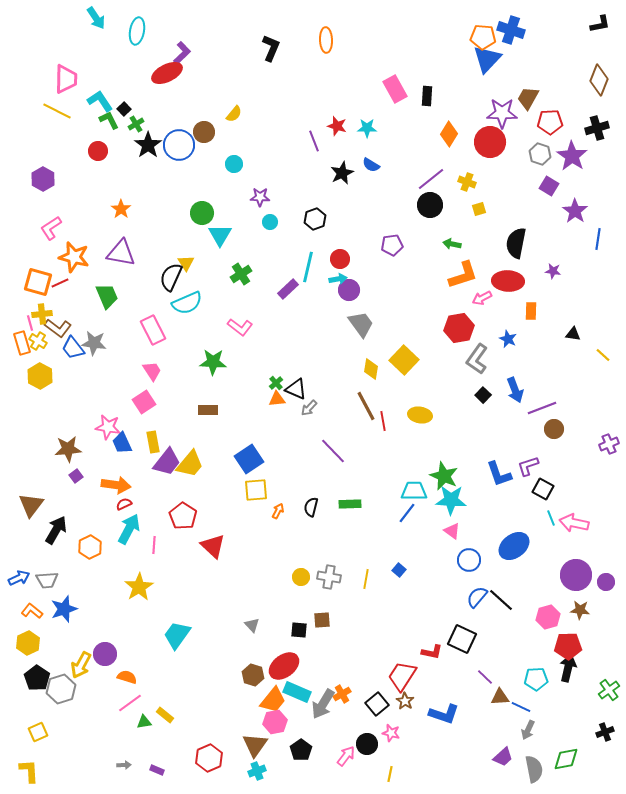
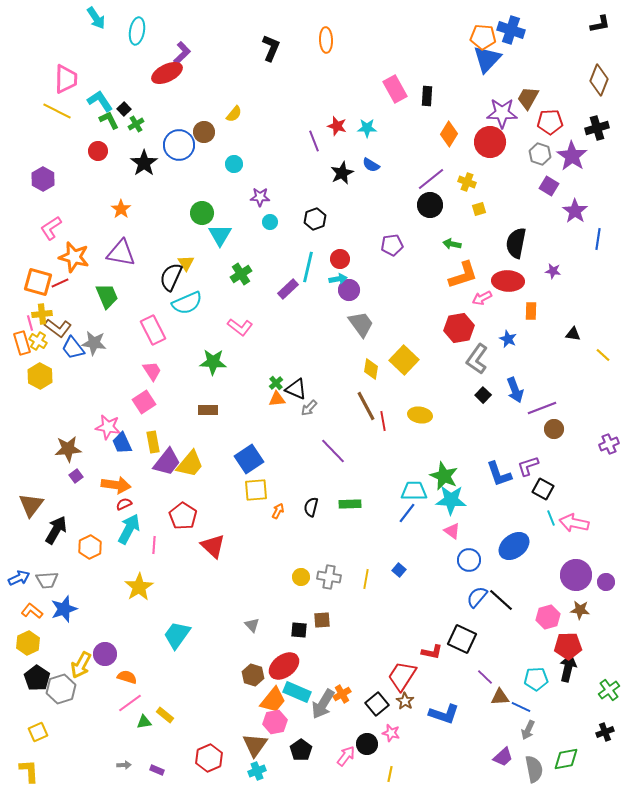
black star at (148, 145): moved 4 px left, 18 px down
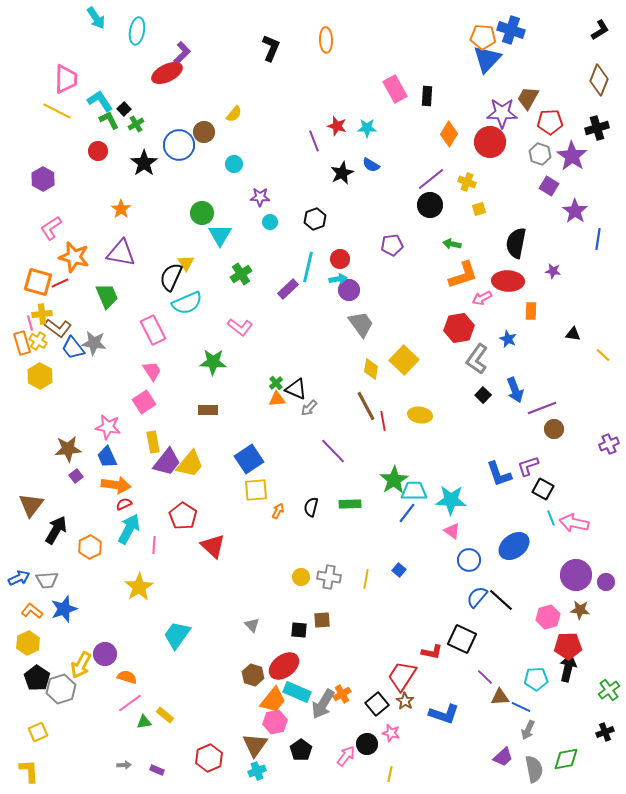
black L-shape at (600, 24): moved 6 px down; rotated 20 degrees counterclockwise
blue trapezoid at (122, 443): moved 15 px left, 14 px down
green star at (444, 476): moved 50 px left, 4 px down; rotated 16 degrees clockwise
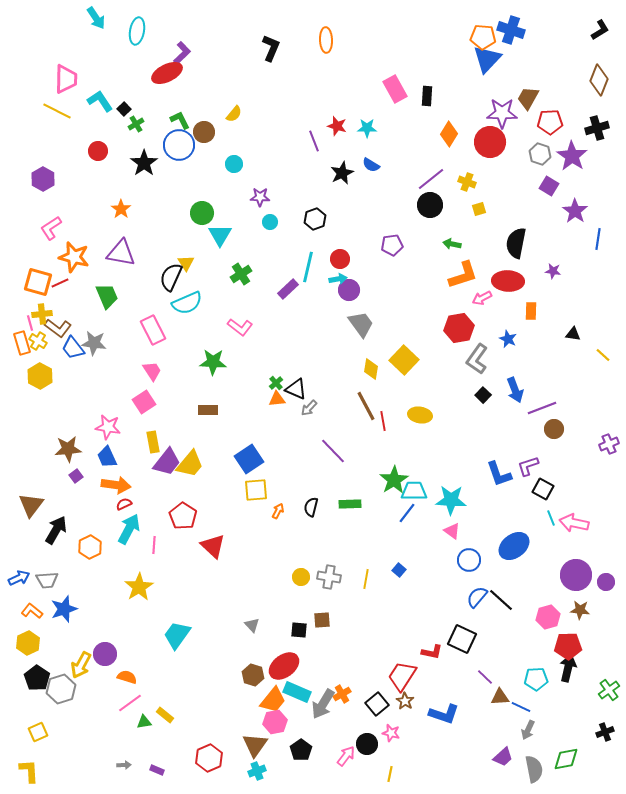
green L-shape at (109, 120): moved 71 px right
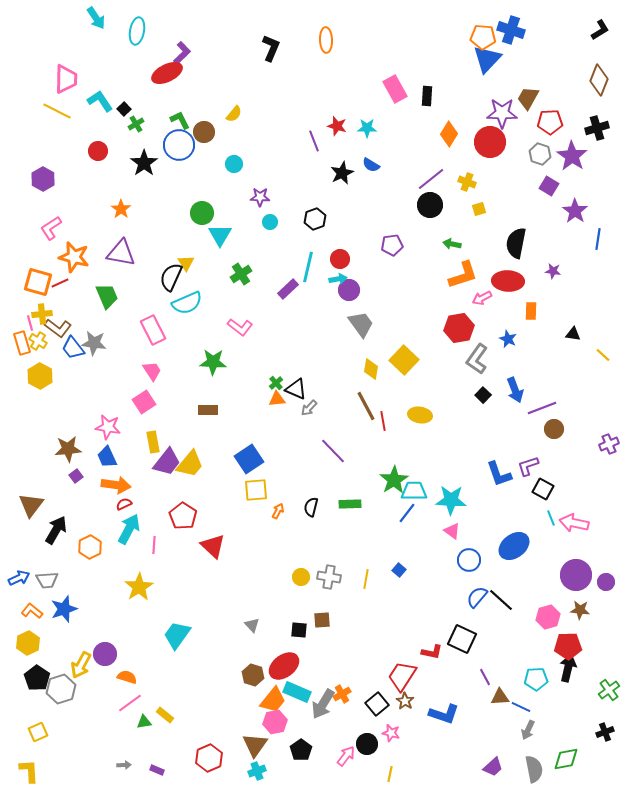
purple line at (485, 677): rotated 18 degrees clockwise
purple trapezoid at (503, 757): moved 10 px left, 10 px down
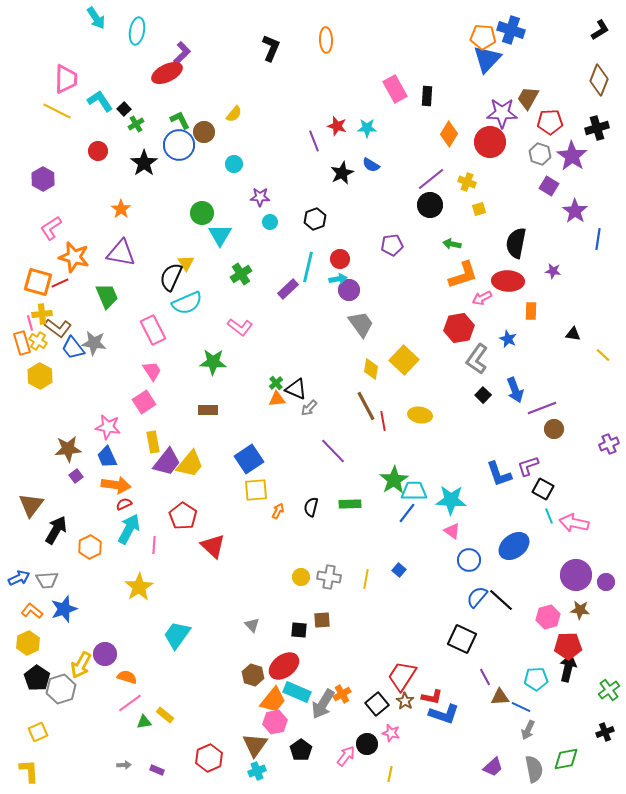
cyan line at (551, 518): moved 2 px left, 2 px up
red L-shape at (432, 652): moved 45 px down
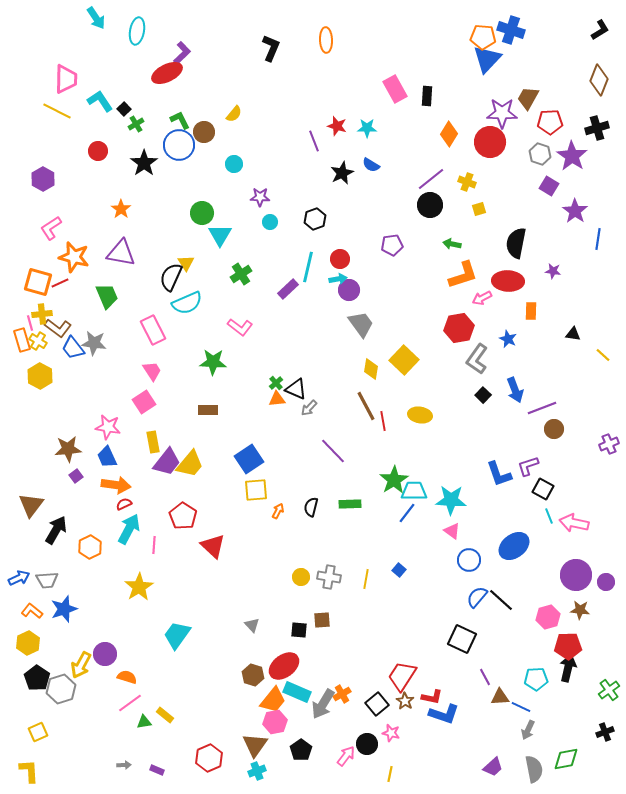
orange rectangle at (22, 343): moved 3 px up
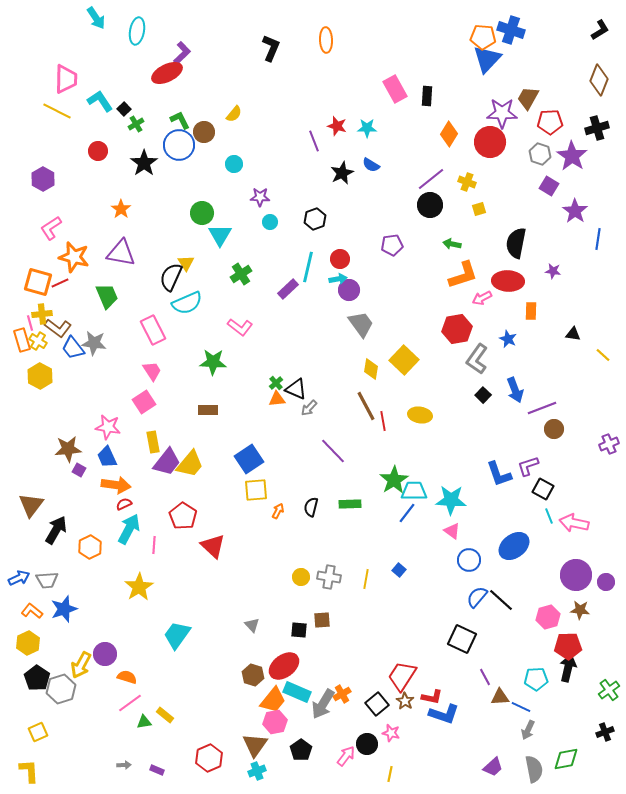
red hexagon at (459, 328): moved 2 px left, 1 px down
purple square at (76, 476): moved 3 px right, 6 px up; rotated 24 degrees counterclockwise
